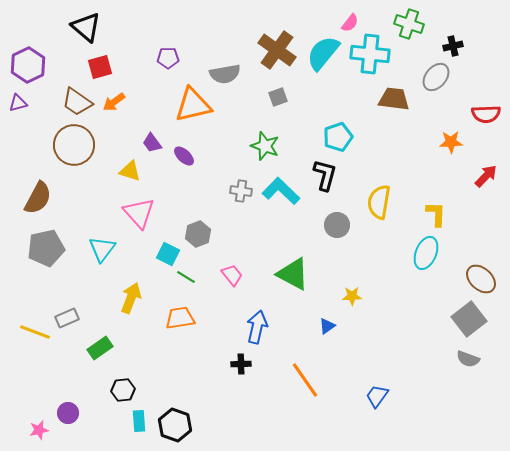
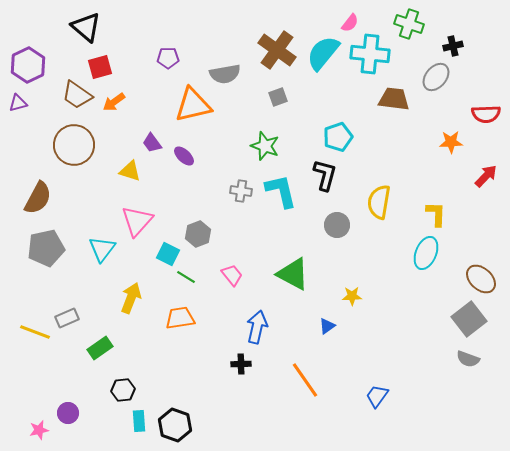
brown trapezoid at (77, 102): moved 7 px up
cyan L-shape at (281, 191): rotated 33 degrees clockwise
pink triangle at (139, 213): moved 2 px left, 8 px down; rotated 24 degrees clockwise
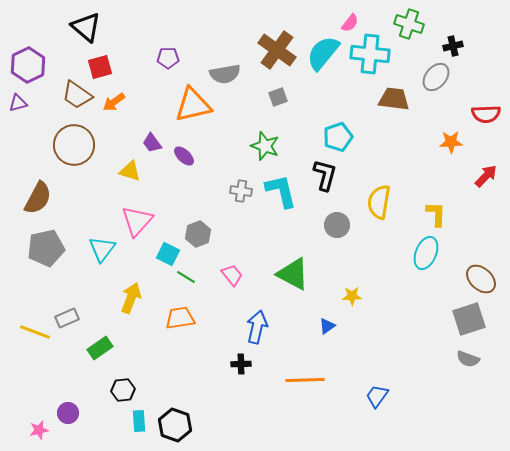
gray square at (469, 319): rotated 20 degrees clockwise
orange line at (305, 380): rotated 57 degrees counterclockwise
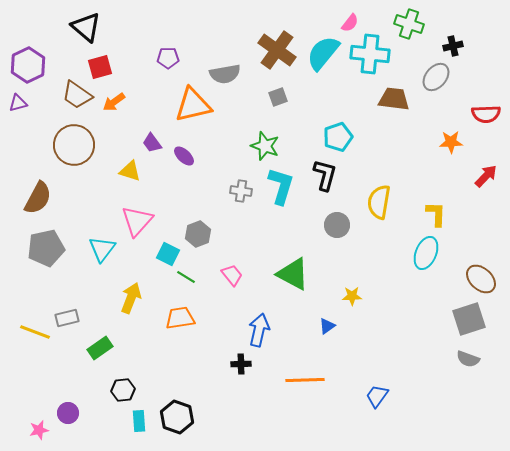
cyan L-shape at (281, 191): moved 5 px up; rotated 30 degrees clockwise
gray rectangle at (67, 318): rotated 10 degrees clockwise
blue arrow at (257, 327): moved 2 px right, 3 px down
black hexagon at (175, 425): moved 2 px right, 8 px up
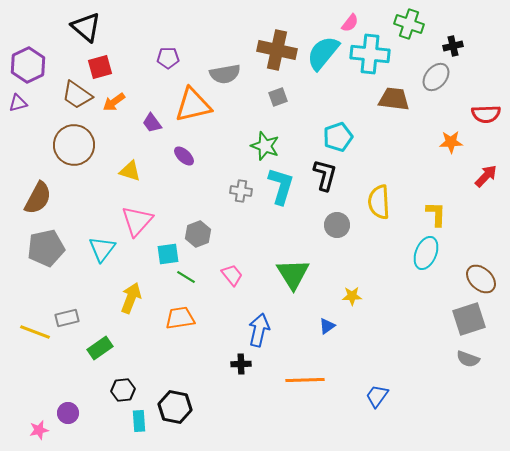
brown cross at (277, 50): rotated 24 degrees counterclockwise
purple trapezoid at (152, 143): moved 20 px up
yellow semicircle at (379, 202): rotated 12 degrees counterclockwise
cyan square at (168, 254): rotated 35 degrees counterclockwise
green triangle at (293, 274): rotated 30 degrees clockwise
black hexagon at (177, 417): moved 2 px left, 10 px up; rotated 8 degrees counterclockwise
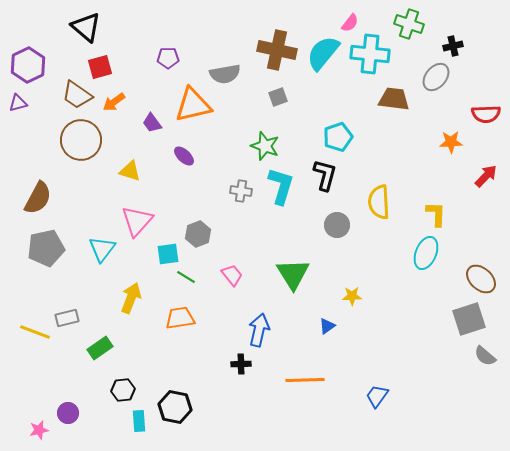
brown circle at (74, 145): moved 7 px right, 5 px up
gray semicircle at (468, 359): moved 17 px right, 3 px up; rotated 20 degrees clockwise
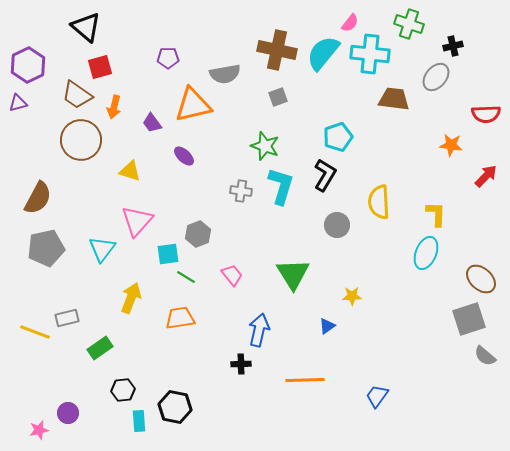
orange arrow at (114, 102): moved 5 px down; rotated 40 degrees counterclockwise
orange star at (451, 142): moved 3 px down; rotated 10 degrees clockwise
black L-shape at (325, 175): rotated 16 degrees clockwise
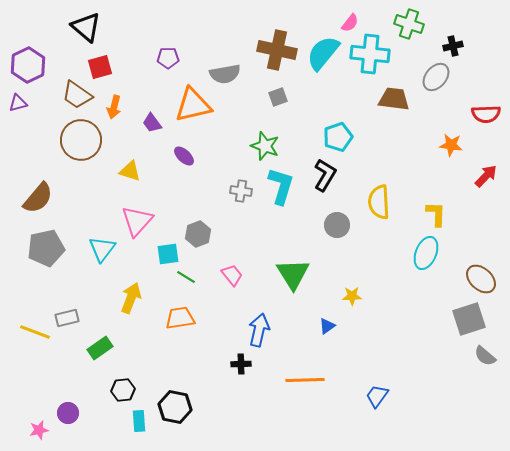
brown semicircle at (38, 198): rotated 12 degrees clockwise
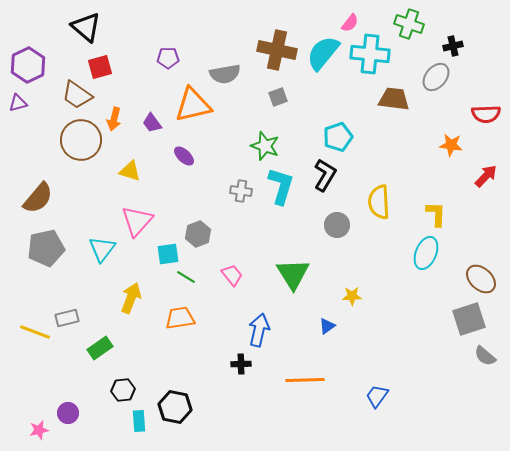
orange arrow at (114, 107): moved 12 px down
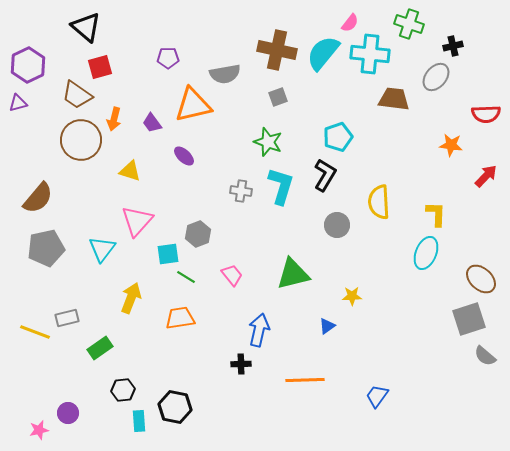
green star at (265, 146): moved 3 px right, 4 px up
green triangle at (293, 274): rotated 48 degrees clockwise
